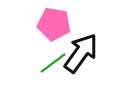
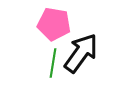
green line: rotated 44 degrees counterclockwise
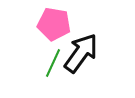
green line: rotated 16 degrees clockwise
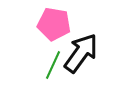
green line: moved 2 px down
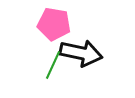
black arrow: rotated 66 degrees clockwise
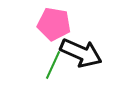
black arrow: rotated 12 degrees clockwise
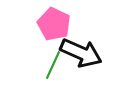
pink pentagon: rotated 16 degrees clockwise
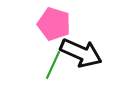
pink pentagon: rotated 8 degrees counterclockwise
